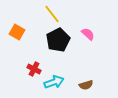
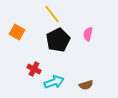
pink semicircle: rotated 120 degrees counterclockwise
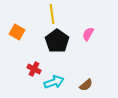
yellow line: rotated 30 degrees clockwise
pink semicircle: rotated 16 degrees clockwise
black pentagon: moved 1 px left, 1 px down; rotated 10 degrees counterclockwise
brown semicircle: rotated 24 degrees counterclockwise
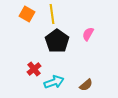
orange square: moved 10 px right, 18 px up
red cross: rotated 24 degrees clockwise
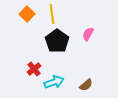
orange square: rotated 14 degrees clockwise
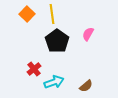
brown semicircle: moved 1 px down
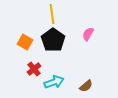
orange square: moved 2 px left, 28 px down; rotated 14 degrees counterclockwise
black pentagon: moved 4 px left, 1 px up
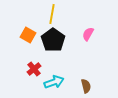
yellow line: rotated 18 degrees clockwise
orange square: moved 3 px right, 7 px up
brown semicircle: rotated 64 degrees counterclockwise
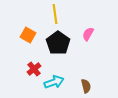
yellow line: moved 3 px right; rotated 18 degrees counterclockwise
black pentagon: moved 5 px right, 3 px down
